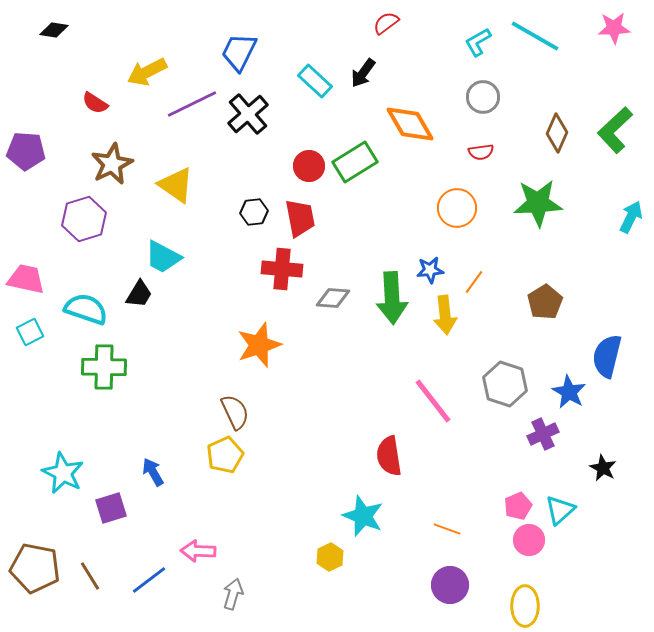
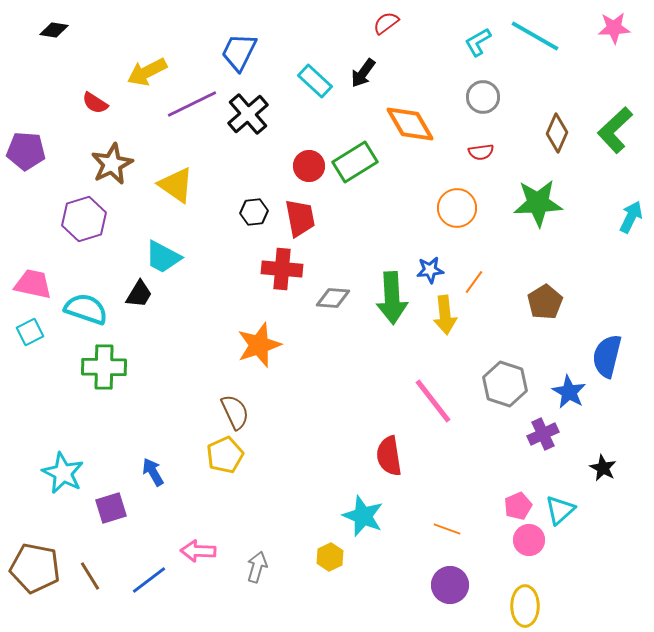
pink trapezoid at (26, 279): moved 7 px right, 5 px down
gray arrow at (233, 594): moved 24 px right, 27 px up
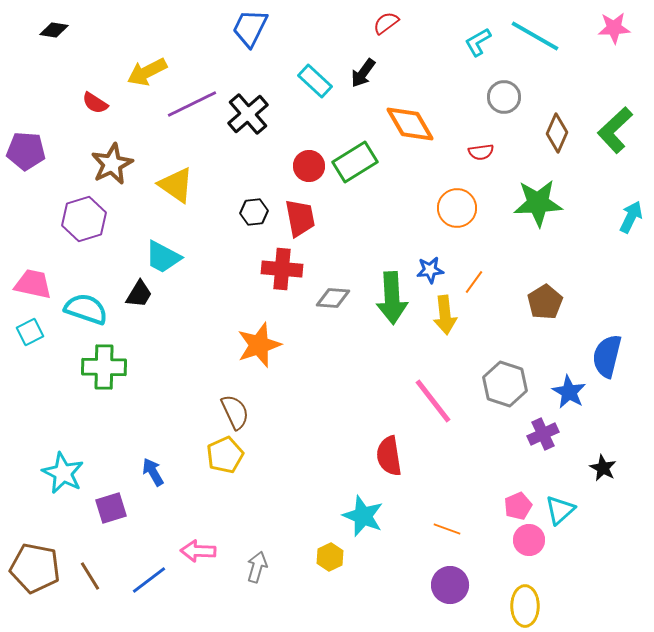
blue trapezoid at (239, 52): moved 11 px right, 24 px up
gray circle at (483, 97): moved 21 px right
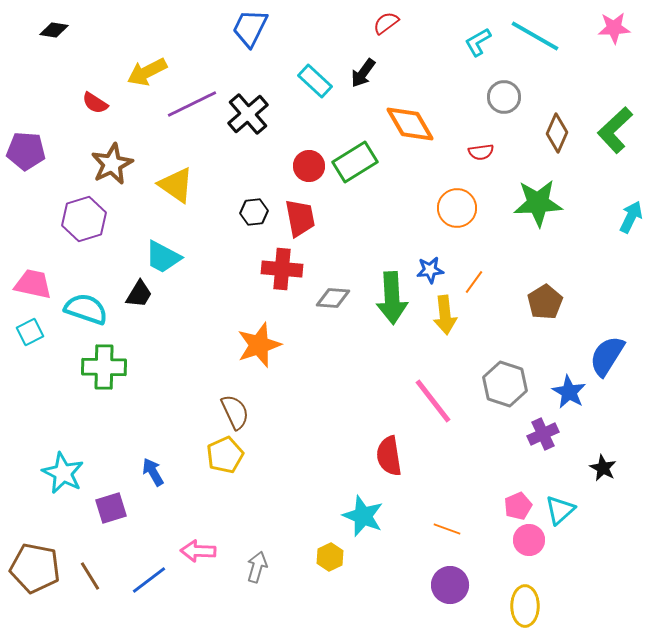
blue semicircle at (607, 356): rotated 18 degrees clockwise
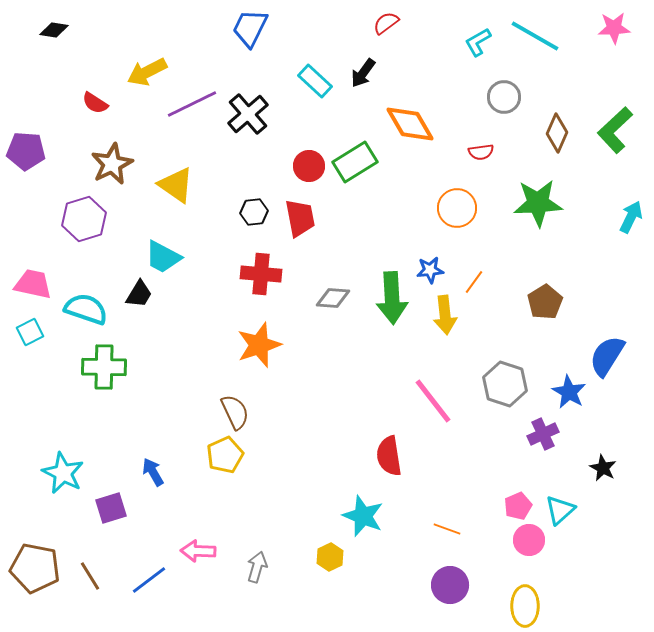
red cross at (282, 269): moved 21 px left, 5 px down
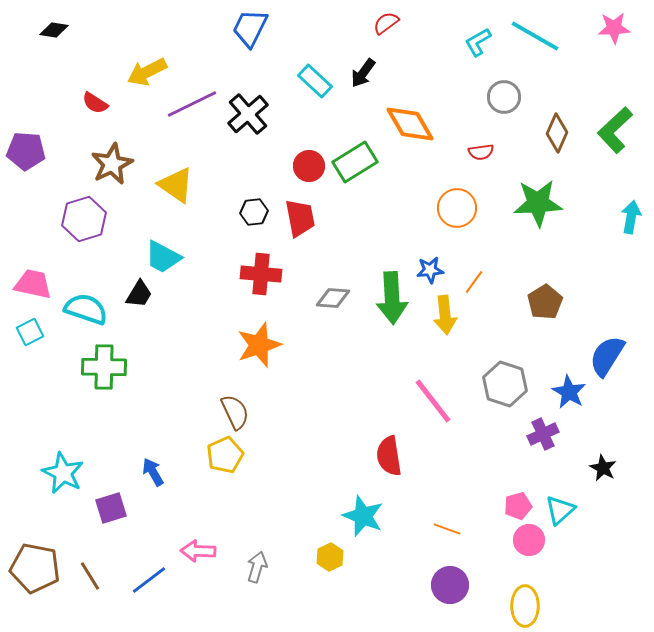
cyan arrow at (631, 217): rotated 16 degrees counterclockwise
pink pentagon at (518, 506): rotated 8 degrees clockwise
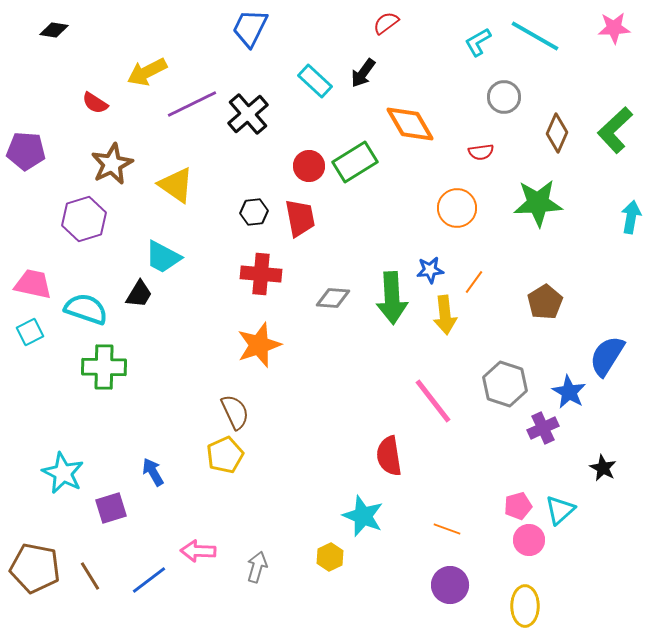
purple cross at (543, 434): moved 6 px up
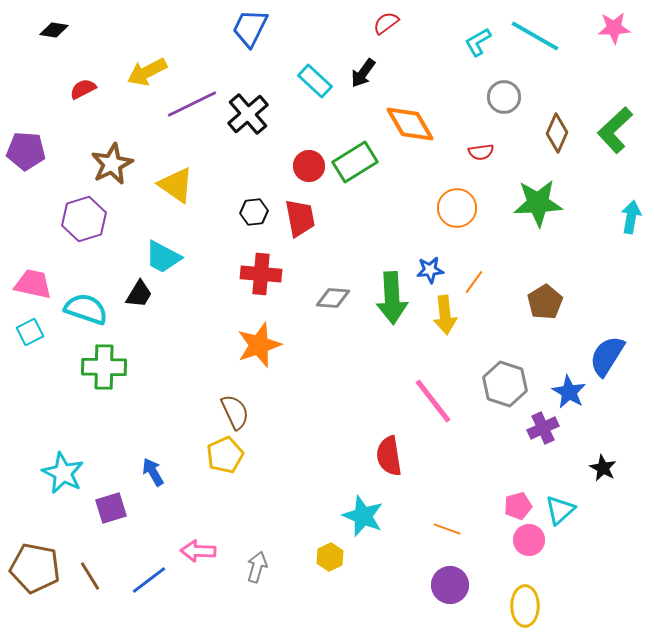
red semicircle at (95, 103): moved 12 px left, 14 px up; rotated 120 degrees clockwise
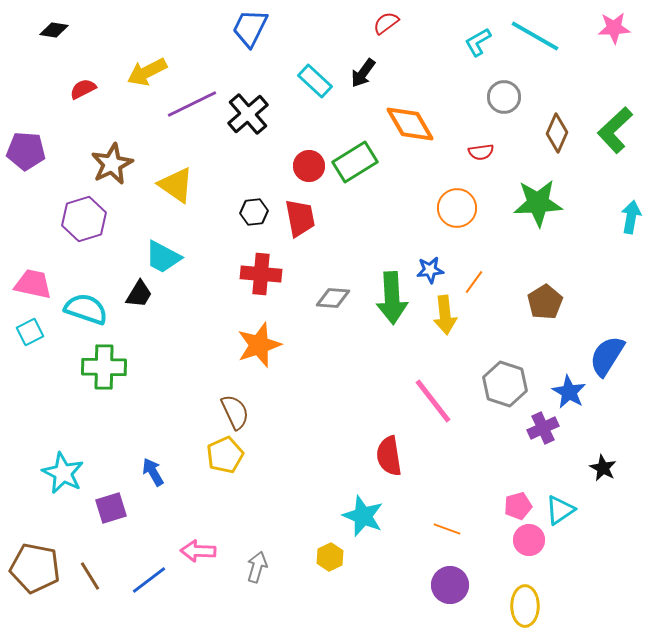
cyan triangle at (560, 510): rotated 8 degrees clockwise
